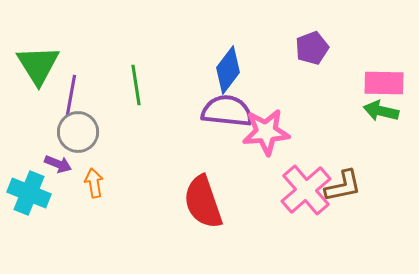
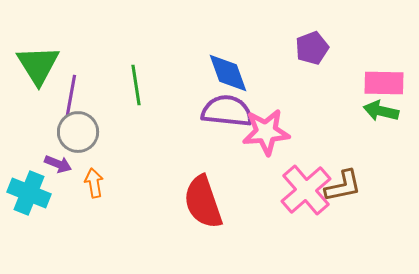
blue diamond: moved 3 px down; rotated 57 degrees counterclockwise
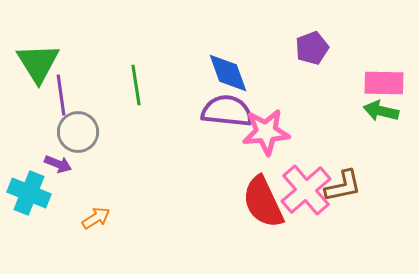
green triangle: moved 2 px up
purple line: moved 10 px left; rotated 18 degrees counterclockwise
orange arrow: moved 2 px right, 35 px down; rotated 68 degrees clockwise
red semicircle: moved 60 px right; rotated 6 degrees counterclockwise
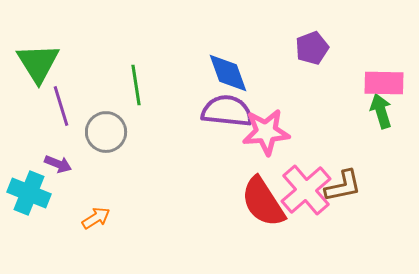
purple line: moved 11 px down; rotated 9 degrees counterclockwise
green arrow: rotated 60 degrees clockwise
gray circle: moved 28 px right
red semicircle: rotated 8 degrees counterclockwise
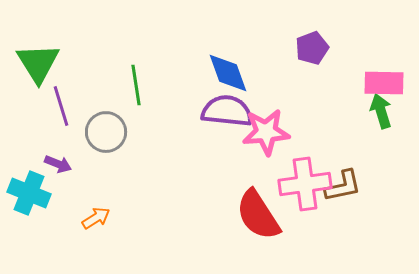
pink cross: moved 1 px left, 6 px up; rotated 33 degrees clockwise
red semicircle: moved 5 px left, 13 px down
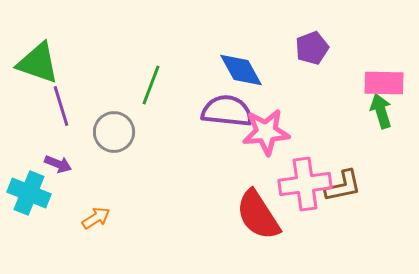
green triangle: rotated 39 degrees counterclockwise
blue diamond: moved 13 px right, 3 px up; rotated 9 degrees counterclockwise
green line: moved 15 px right; rotated 30 degrees clockwise
gray circle: moved 8 px right
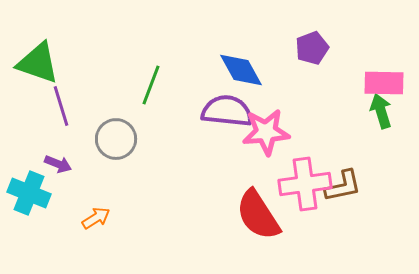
gray circle: moved 2 px right, 7 px down
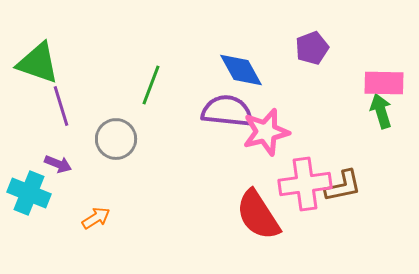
pink star: rotated 9 degrees counterclockwise
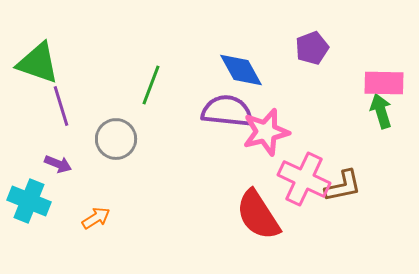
pink cross: moved 1 px left, 5 px up; rotated 33 degrees clockwise
cyan cross: moved 8 px down
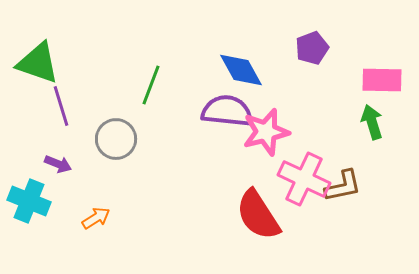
pink rectangle: moved 2 px left, 3 px up
green arrow: moved 9 px left, 11 px down
